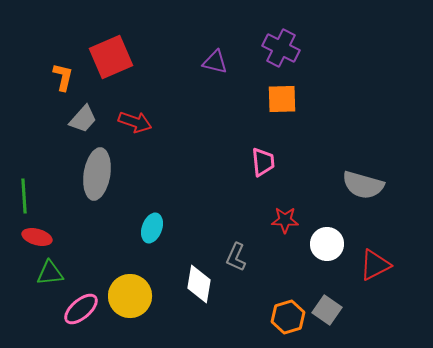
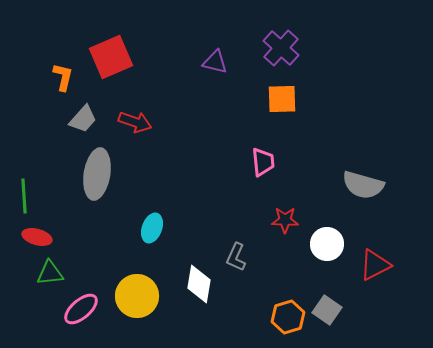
purple cross: rotated 15 degrees clockwise
yellow circle: moved 7 px right
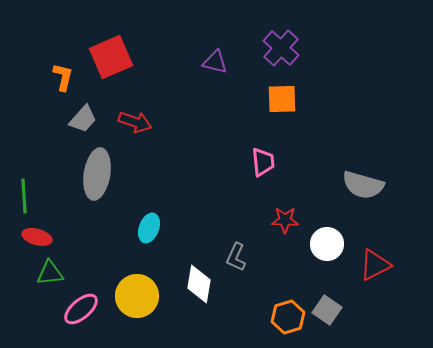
cyan ellipse: moved 3 px left
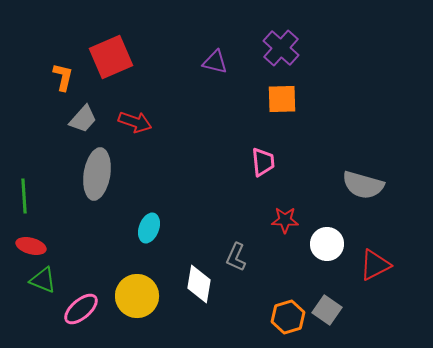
red ellipse: moved 6 px left, 9 px down
green triangle: moved 7 px left, 7 px down; rotated 28 degrees clockwise
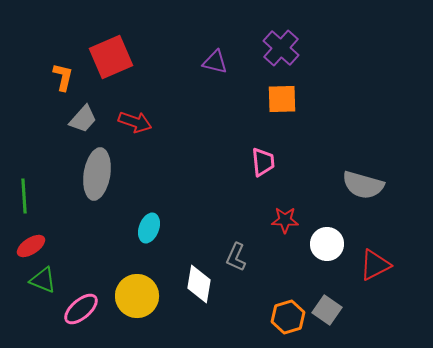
red ellipse: rotated 48 degrees counterclockwise
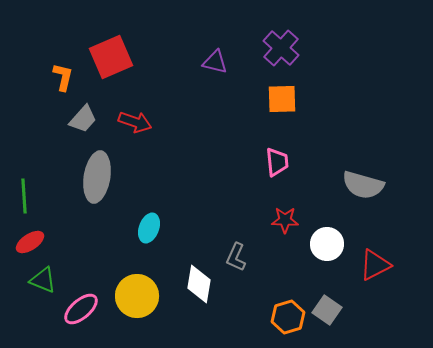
pink trapezoid: moved 14 px right
gray ellipse: moved 3 px down
red ellipse: moved 1 px left, 4 px up
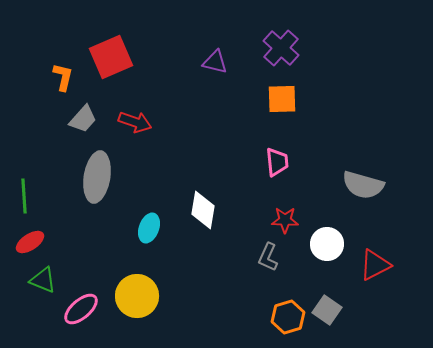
gray L-shape: moved 32 px right
white diamond: moved 4 px right, 74 px up
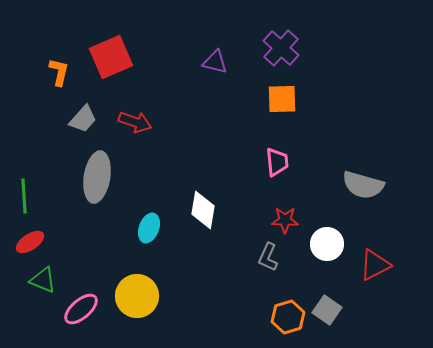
orange L-shape: moved 4 px left, 5 px up
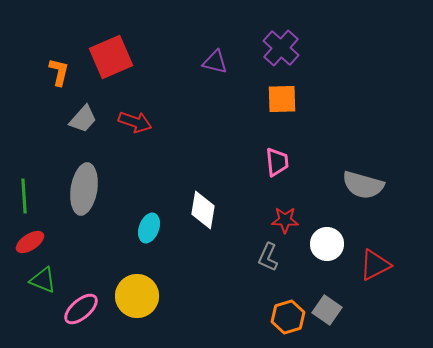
gray ellipse: moved 13 px left, 12 px down
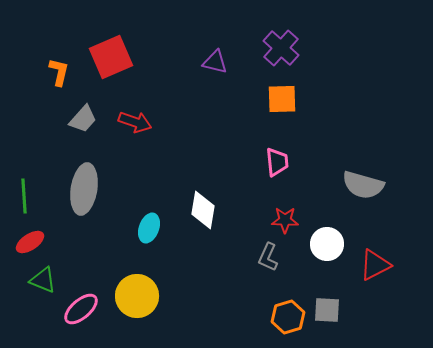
gray square: rotated 32 degrees counterclockwise
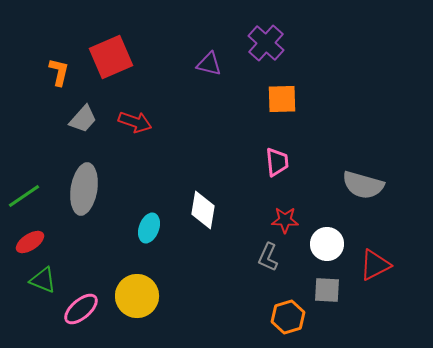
purple cross: moved 15 px left, 5 px up
purple triangle: moved 6 px left, 2 px down
green line: rotated 60 degrees clockwise
gray square: moved 20 px up
